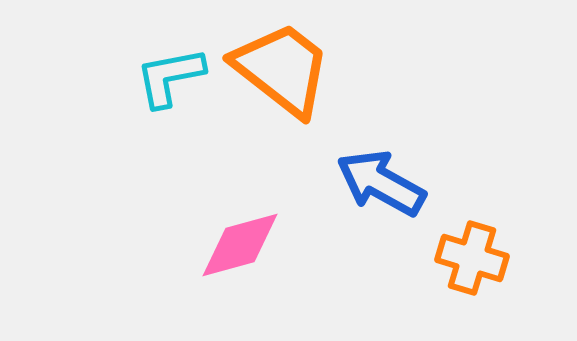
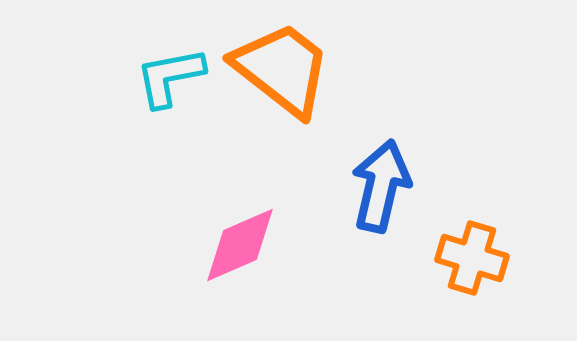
blue arrow: moved 3 px down; rotated 74 degrees clockwise
pink diamond: rotated 8 degrees counterclockwise
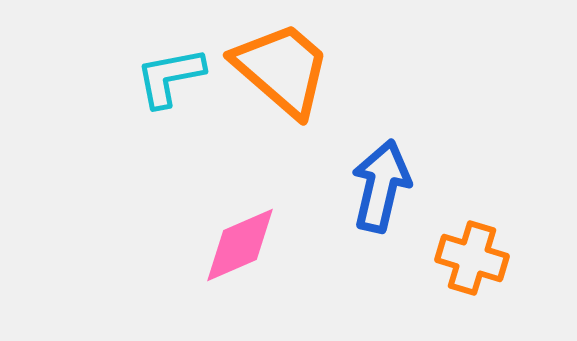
orange trapezoid: rotated 3 degrees clockwise
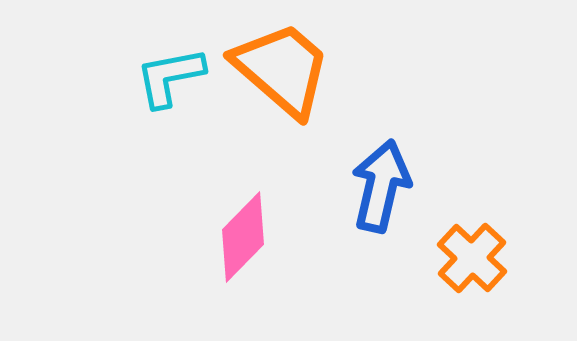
pink diamond: moved 3 px right, 8 px up; rotated 22 degrees counterclockwise
orange cross: rotated 26 degrees clockwise
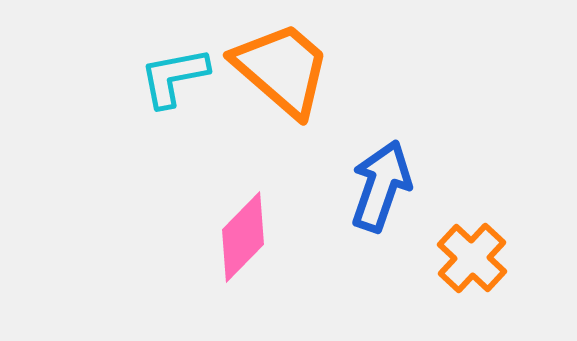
cyan L-shape: moved 4 px right
blue arrow: rotated 6 degrees clockwise
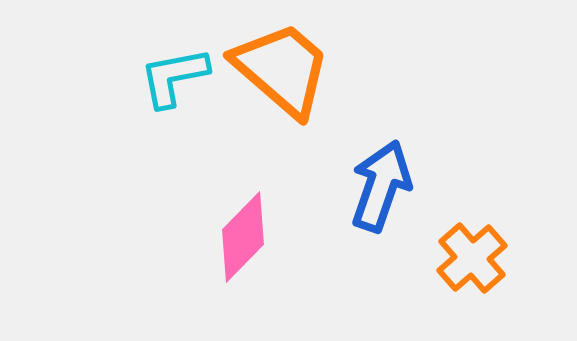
orange cross: rotated 6 degrees clockwise
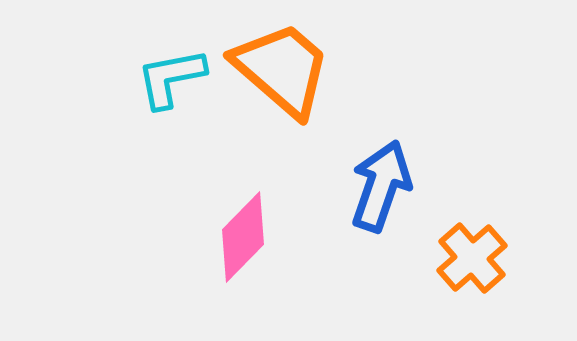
cyan L-shape: moved 3 px left, 1 px down
